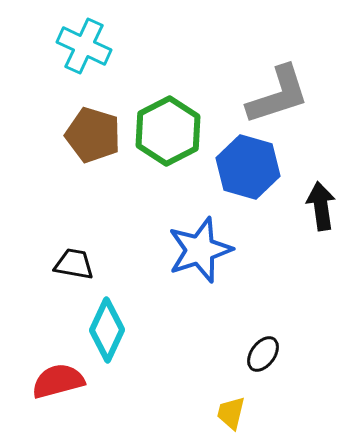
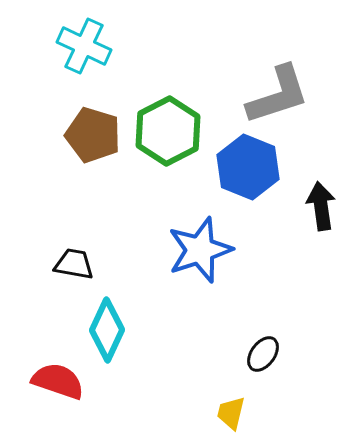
blue hexagon: rotated 6 degrees clockwise
red semicircle: rotated 34 degrees clockwise
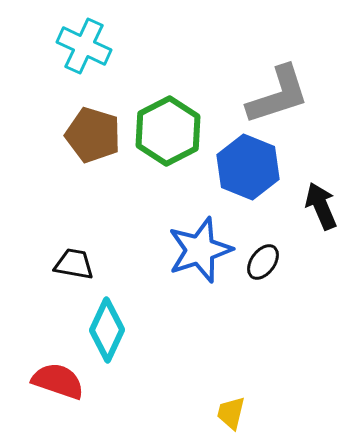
black arrow: rotated 15 degrees counterclockwise
black ellipse: moved 92 px up
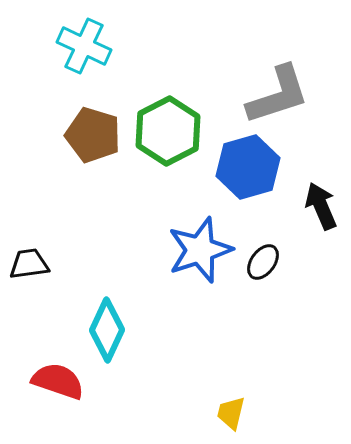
blue hexagon: rotated 22 degrees clockwise
black trapezoid: moved 45 px left; rotated 18 degrees counterclockwise
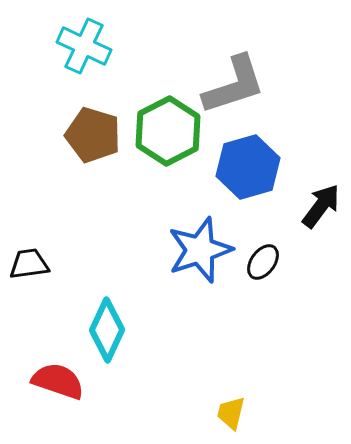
gray L-shape: moved 44 px left, 10 px up
black arrow: rotated 60 degrees clockwise
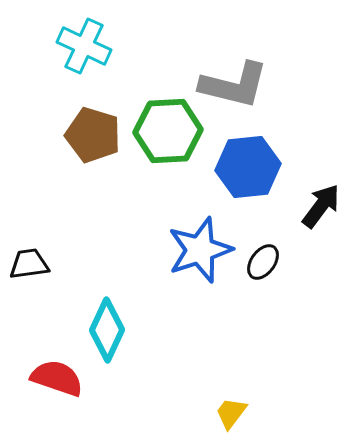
gray L-shape: rotated 32 degrees clockwise
green hexagon: rotated 24 degrees clockwise
blue hexagon: rotated 10 degrees clockwise
red semicircle: moved 1 px left, 3 px up
yellow trapezoid: rotated 24 degrees clockwise
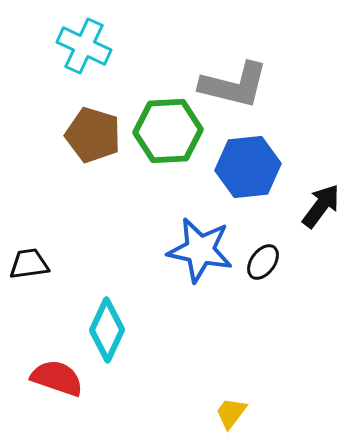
blue star: rotated 30 degrees clockwise
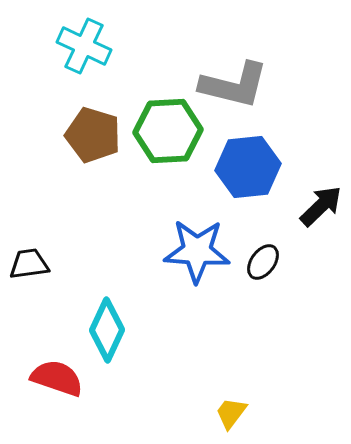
black arrow: rotated 9 degrees clockwise
blue star: moved 3 px left, 1 px down; rotated 8 degrees counterclockwise
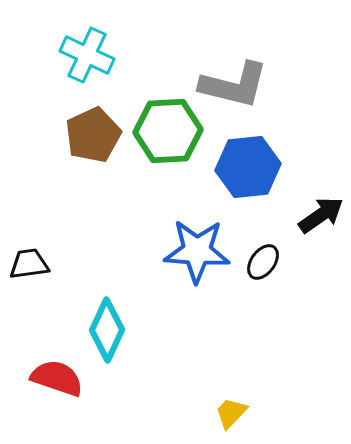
cyan cross: moved 3 px right, 9 px down
brown pentagon: rotated 30 degrees clockwise
black arrow: moved 9 px down; rotated 9 degrees clockwise
yellow trapezoid: rotated 6 degrees clockwise
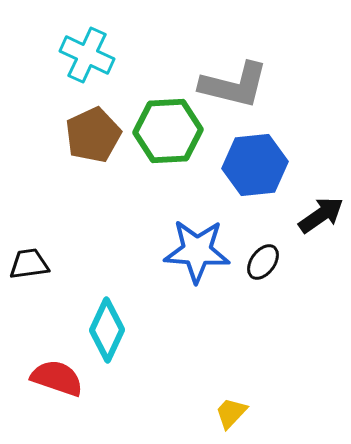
blue hexagon: moved 7 px right, 2 px up
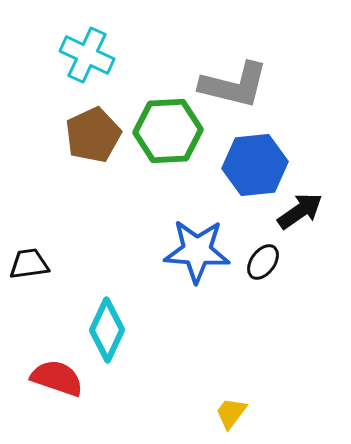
black arrow: moved 21 px left, 4 px up
yellow trapezoid: rotated 6 degrees counterclockwise
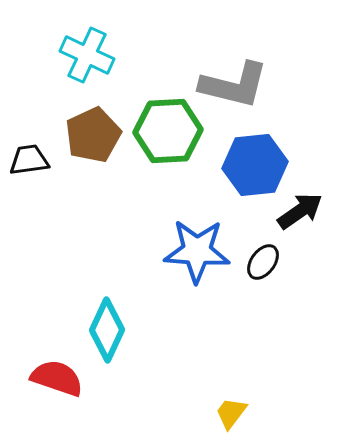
black trapezoid: moved 104 px up
